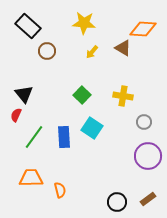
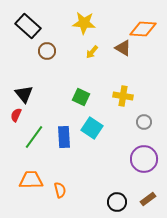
green square: moved 1 px left, 2 px down; rotated 18 degrees counterclockwise
purple circle: moved 4 px left, 3 px down
orange trapezoid: moved 2 px down
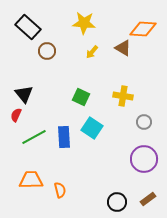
black rectangle: moved 1 px down
green line: rotated 25 degrees clockwise
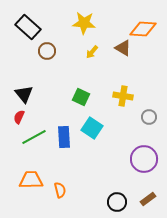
red semicircle: moved 3 px right, 2 px down
gray circle: moved 5 px right, 5 px up
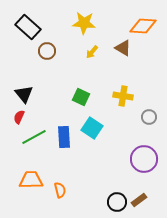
orange diamond: moved 3 px up
brown rectangle: moved 9 px left, 1 px down
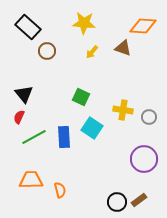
brown triangle: rotated 12 degrees counterclockwise
yellow cross: moved 14 px down
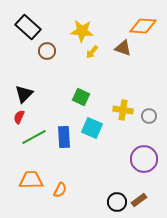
yellow star: moved 2 px left, 8 px down
black triangle: rotated 24 degrees clockwise
gray circle: moved 1 px up
cyan square: rotated 10 degrees counterclockwise
orange semicircle: rotated 42 degrees clockwise
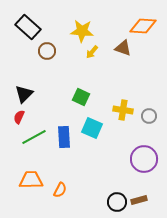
brown rectangle: rotated 21 degrees clockwise
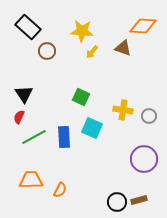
black triangle: rotated 18 degrees counterclockwise
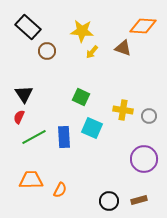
black circle: moved 8 px left, 1 px up
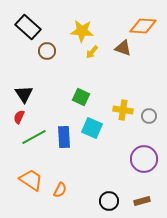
orange trapezoid: rotated 35 degrees clockwise
brown rectangle: moved 3 px right, 1 px down
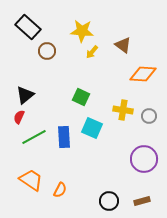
orange diamond: moved 48 px down
brown triangle: moved 3 px up; rotated 18 degrees clockwise
black triangle: moved 1 px right, 1 px down; rotated 24 degrees clockwise
